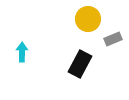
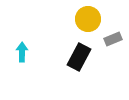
black rectangle: moved 1 px left, 7 px up
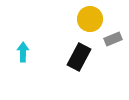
yellow circle: moved 2 px right
cyan arrow: moved 1 px right
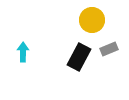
yellow circle: moved 2 px right, 1 px down
gray rectangle: moved 4 px left, 10 px down
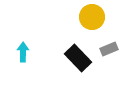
yellow circle: moved 3 px up
black rectangle: moved 1 px left, 1 px down; rotated 72 degrees counterclockwise
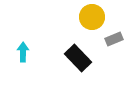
gray rectangle: moved 5 px right, 10 px up
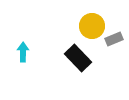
yellow circle: moved 9 px down
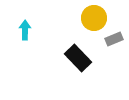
yellow circle: moved 2 px right, 8 px up
cyan arrow: moved 2 px right, 22 px up
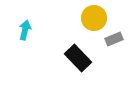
cyan arrow: rotated 12 degrees clockwise
